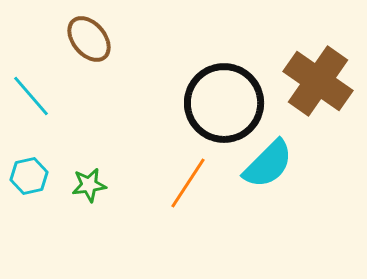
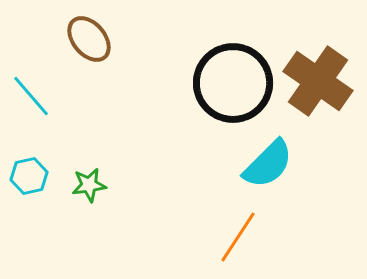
black circle: moved 9 px right, 20 px up
orange line: moved 50 px right, 54 px down
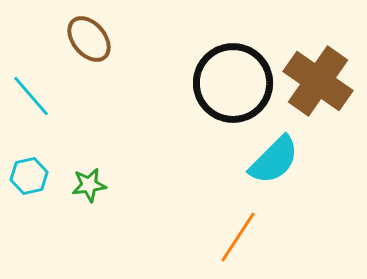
cyan semicircle: moved 6 px right, 4 px up
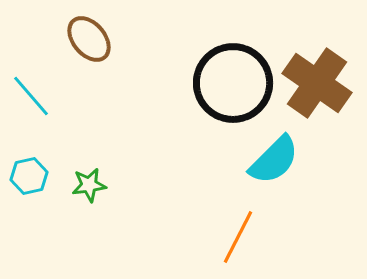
brown cross: moved 1 px left, 2 px down
orange line: rotated 6 degrees counterclockwise
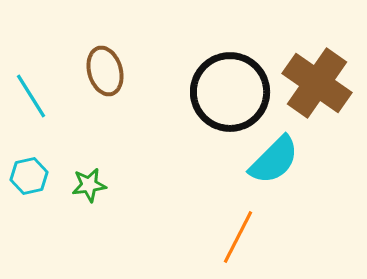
brown ellipse: moved 16 px right, 32 px down; rotated 24 degrees clockwise
black circle: moved 3 px left, 9 px down
cyan line: rotated 9 degrees clockwise
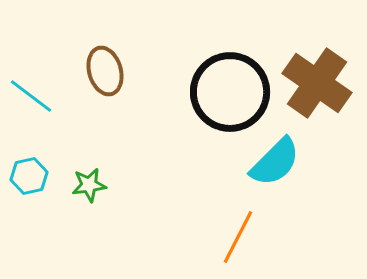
cyan line: rotated 21 degrees counterclockwise
cyan semicircle: moved 1 px right, 2 px down
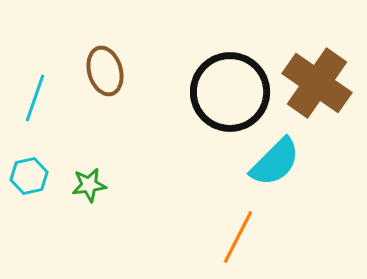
cyan line: moved 4 px right, 2 px down; rotated 72 degrees clockwise
